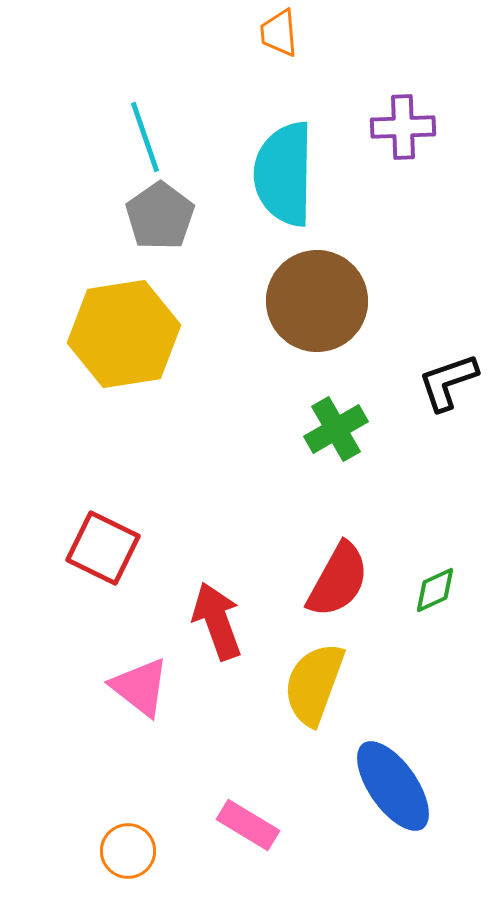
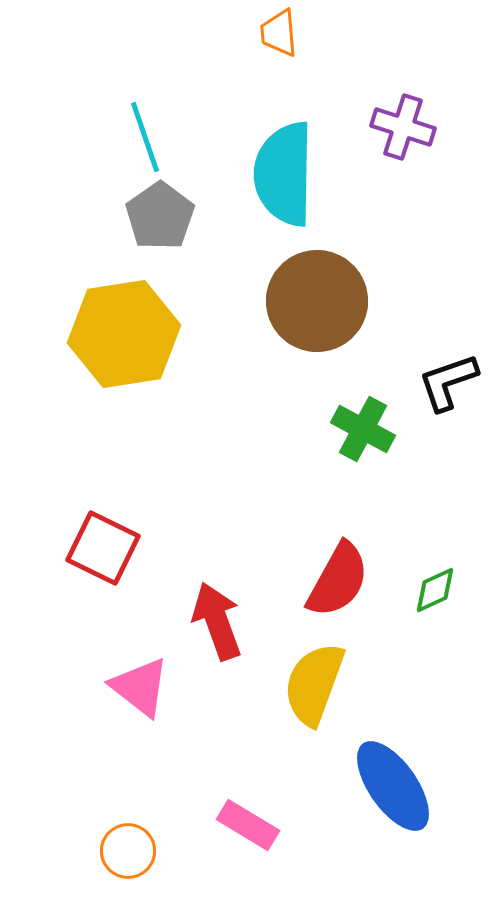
purple cross: rotated 20 degrees clockwise
green cross: moved 27 px right; rotated 32 degrees counterclockwise
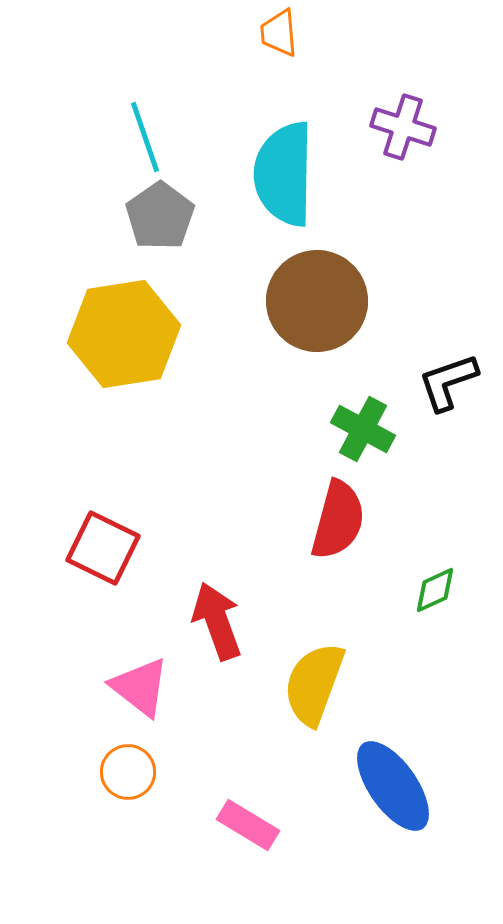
red semicircle: moved 60 px up; rotated 14 degrees counterclockwise
orange circle: moved 79 px up
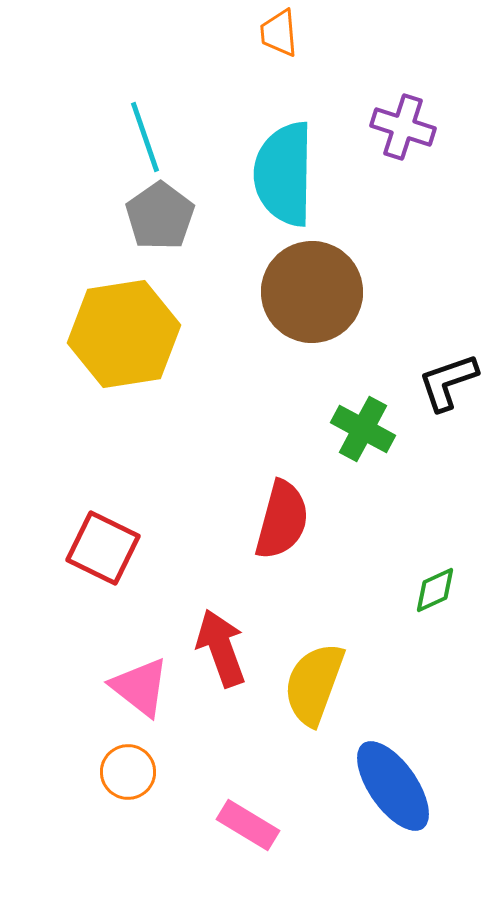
brown circle: moved 5 px left, 9 px up
red semicircle: moved 56 px left
red arrow: moved 4 px right, 27 px down
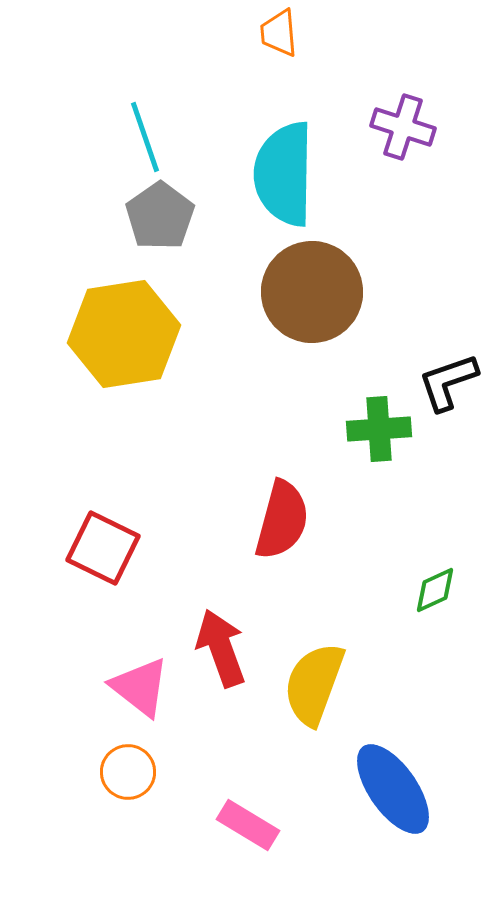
green cross: moved 16 px right; rotated 32 degrees counterclockwise
blue ellipse: moved 3 px down
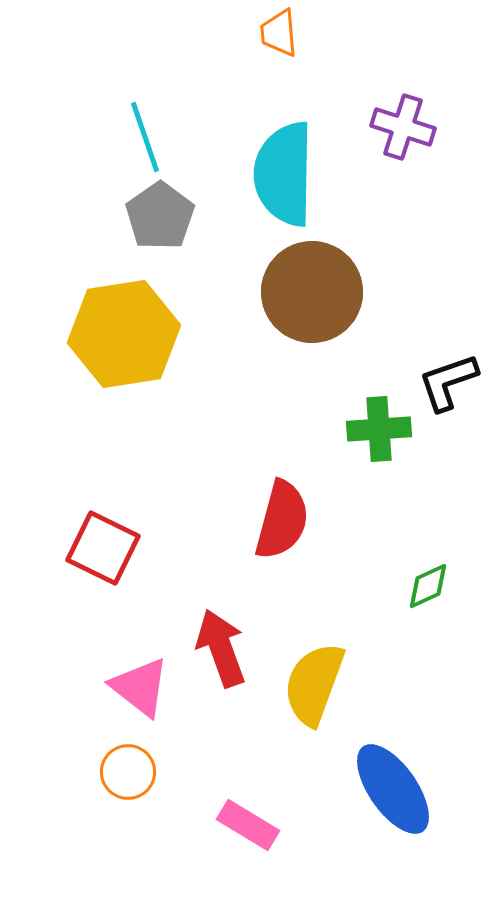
green diamond: moved 7 px left, 4 px up
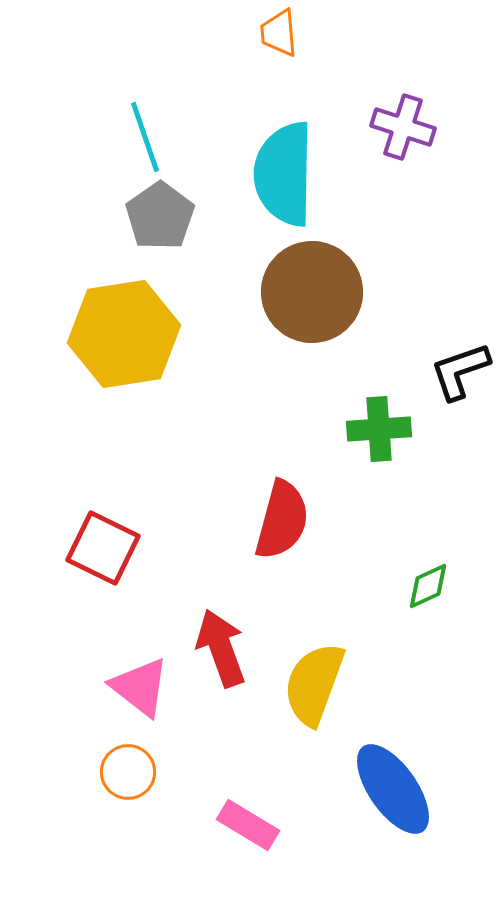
black L-shape: moved 12 px right, 11 px up
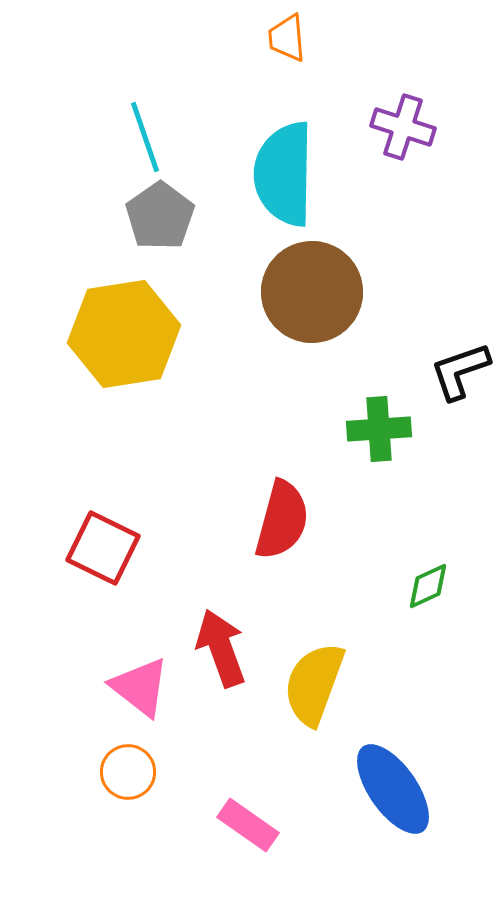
orange trapezoid: moved 8 px right, 5 px down
pink rectangle: rotated 4 degrees clockwise
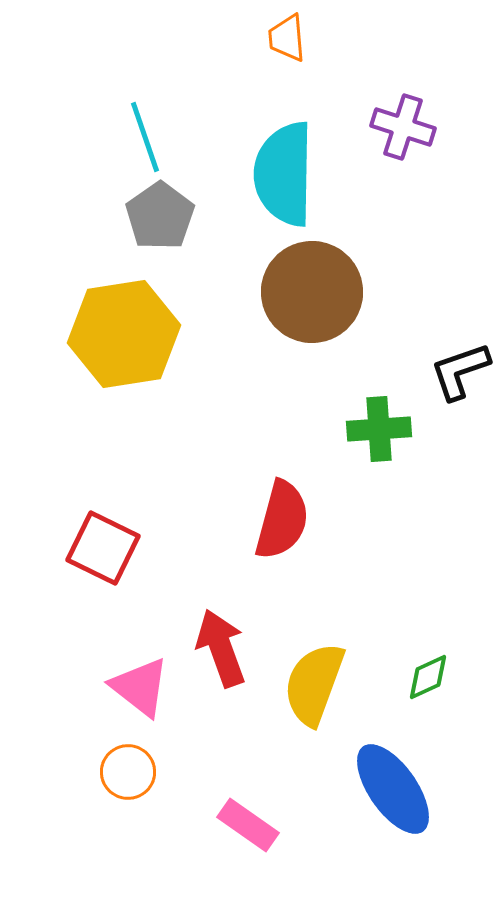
green diamond: moved 91 px down
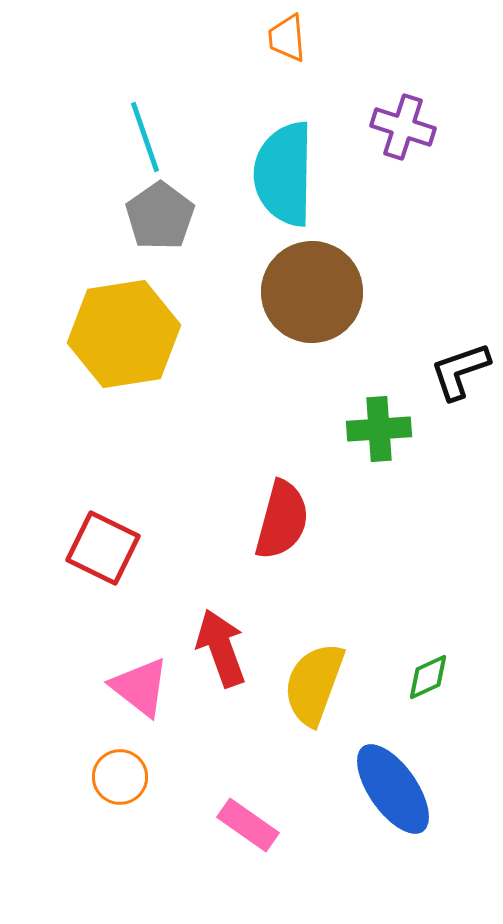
orange circle: moved 8 px left, 5 px down
